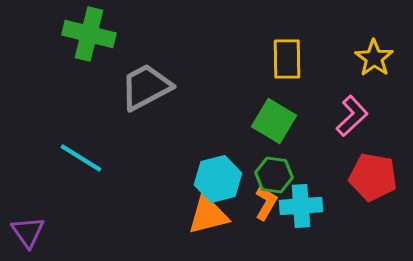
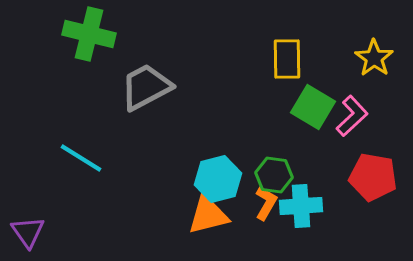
green square: moved 39 px right, 14 px up
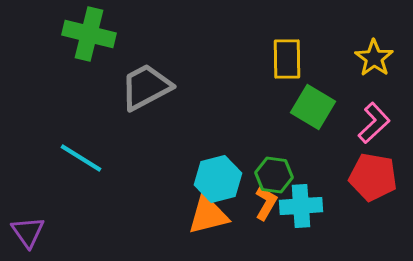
pink L-shape: moved 22 px right, 7 px down
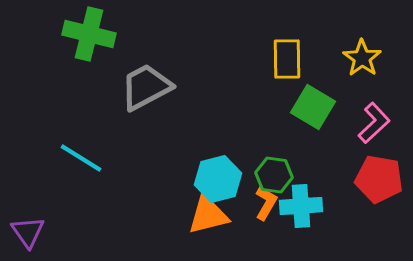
yellow star: moved 12 px left
red pentagon: moved 6 px right, 2 px down
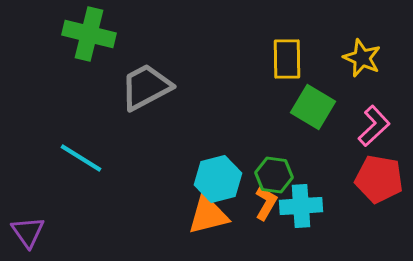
yellow star: rotated 12 degrees counterclockwise
pink L-shape: moved 3 px down
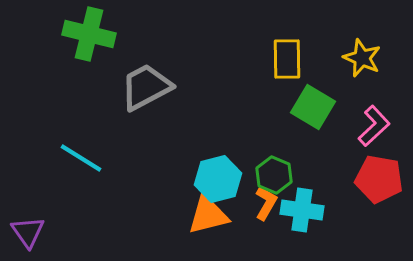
green hexagon: rotated 15 degrees clockwise
cyan cross: moved 1 px right, 4 px down; rotated 12 degrees clockwise
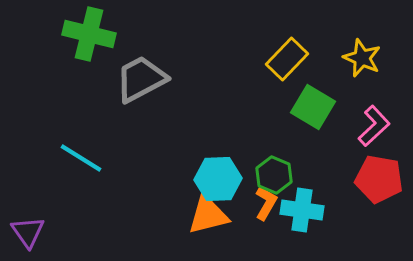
yellow rectangle: rotated 45 degrees clockwise
gray trapezoid: moved 5 px left, 8 px up
cyan hexagon: rotated 12 degrees clockwise
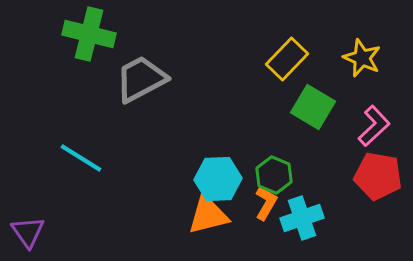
red pentagon: moved 1 px left, 3 px up
cyan cross: moved 8 px down; rotated 27 degrees counterclockwise
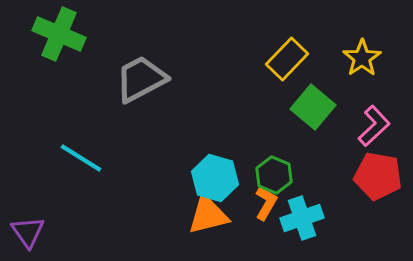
green cross: moved 30 px left; rotated 9 degrees clockwise
yellow star: rotated 15 degrees clockwise
green square: rotated 9 degrees clockwise
cyan hexagon: moved 3 px left, 1 px up; rotated 18 degrees clockwise
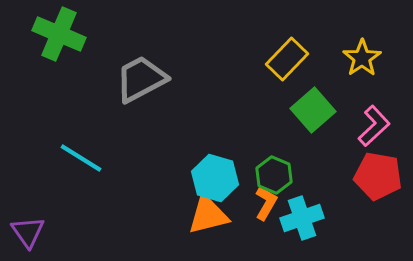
green square: moved 3 px down; rotated 9 degrees clockwise
